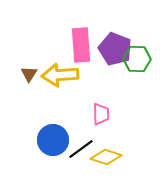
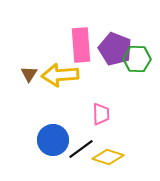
yellow diamond: moved 2 px right
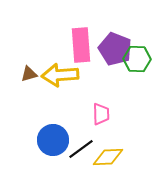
brown triangle: rotated 42 degrees clockwise
yellow diamond: rotated 20 degrees counterclockwise
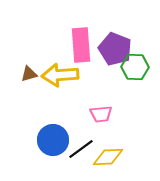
green hexagon: moved 2 px left, 8 px down
pink trapezoid: rotated 85 degrees clockwise
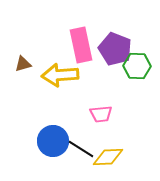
pink rectangle: rotated 8 degrees counterclockwise
green hexagon: moved 2 px right, 1 px up
brown triangle: moved 6 px left, 10 px up
blue circle: moved 1 px down
black line: rotated 68 degrees clockwise
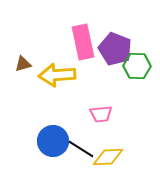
pink rectangle: moved 2 px right, 3 px up
yellow arrow: moved 3 px left
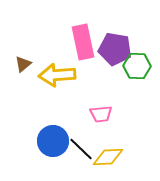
purple pentagon: rotated 12 degrees counterclockwise
brown triangle: rotated 24 degrees counterclockwise
black line: rotated 12 degrees clockwise
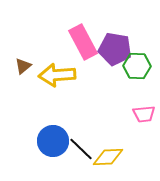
pink rectangle: rotated 16 degrees counterclockwise
brown triangle: moved 2 px down
pink trapezoid: moved 43 px right
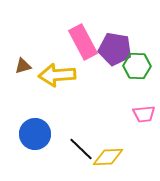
brown triangle: rotated 24 degrees clockwise
blue circle: moved 18 px left, 7 px up
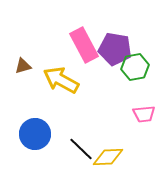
pink rectangle: moved 1 px right, 3 px down
green hexagon: moved 2 px left, 1 px down; rotated 12 degrees counterclockwise
yellow arrow: moved 4 px right, 5 px down; rotated 33 degrees clockwise
